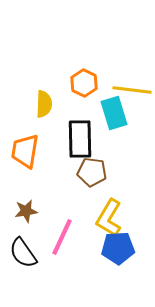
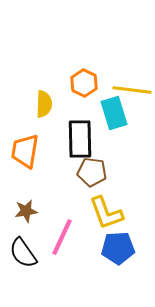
yellow L-shape: moved 3 px left, 5 px up; rotated 51 degrees counterclockwise
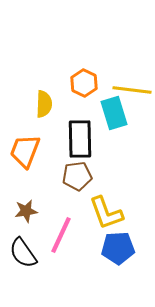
orange trapezoid: rotated 12 degrees clockwise
brown pentagon: moved 15 px left, 4 px down; rotated 16 degrees counterclockwise
pink line: moved 1 px left, 2 px up
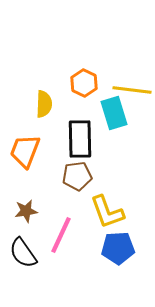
yellow L-shape: moved 1 px right, 1 px up
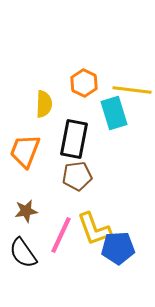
black rectangle: moved 6 px left; rotated 12 degrees clockwise
yellow L-shape: moved 13 px left, 17 px down
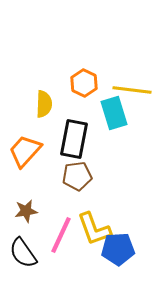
orange trapezoid: rotated 21 degrees clockwise
blue pentagon: moved 1 px down
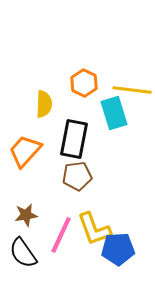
brown star: moved 4 px down
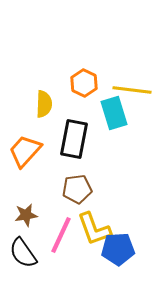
brown pentagon: moved 13 px down
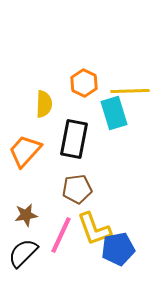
yellow line: moved 2 px left, 1 px down; rotated 9 degrees counterclockwise
blue pentagon: rotated 8 degrees counterclockwise
black semicircle: rotated 80 degrees clockwise
